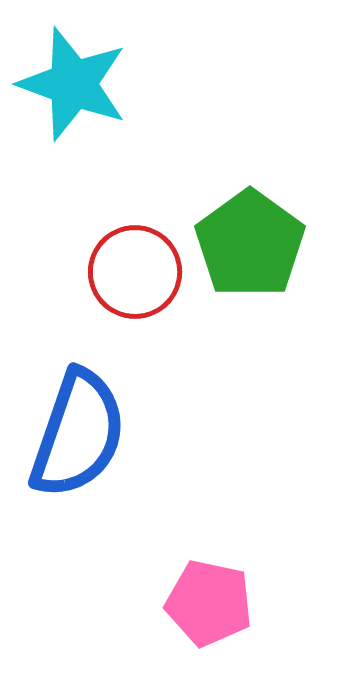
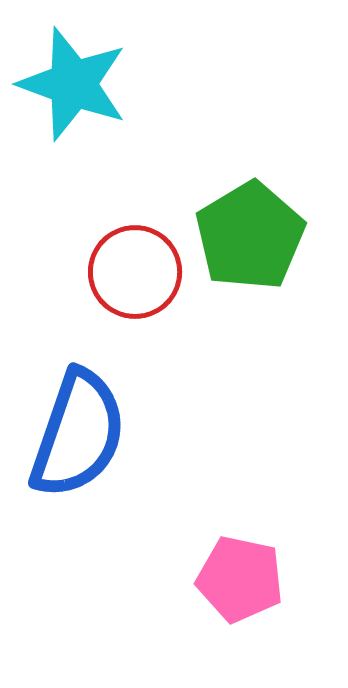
green pentagon: moved 8 px up; rotated 5 degrees clockwise
pink pentagon: moved 31 px right, 24 px up
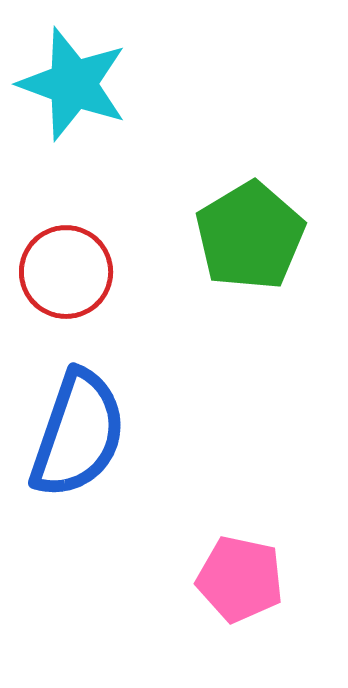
red circle: moved 69 px left
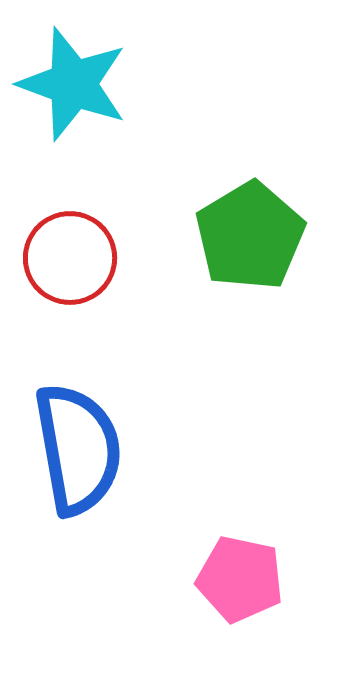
red circle: moved 4 px right, 14 px up
blue semicircle: moved 15 px down; rotated 29 degrees counterclockwise
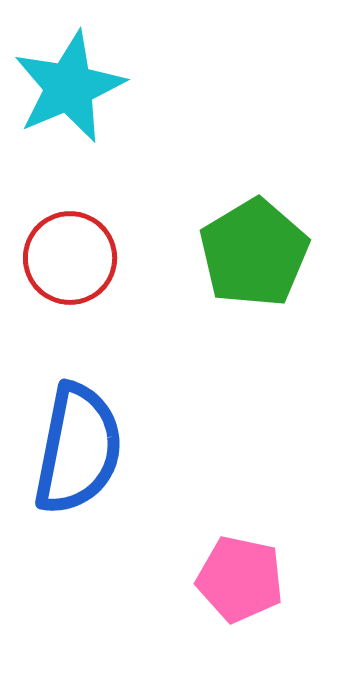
cyan star: moved 4 px left, 3 px down; rotated 29 degrees clockwise
green pentagon: moved 4 px right, 17 px down
blue semicircle: rotated 21 degrees clockwise
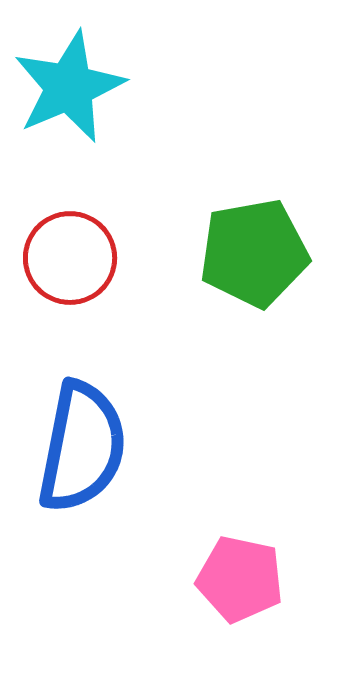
green pentagon: rotated 21 degrees clockwise
blue semicircle: moved 4 px right, 2 px up
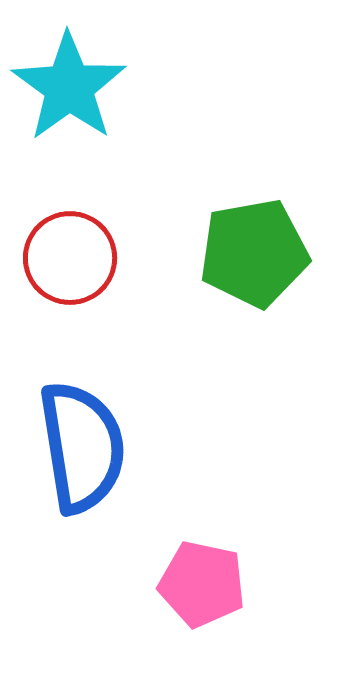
cyan star: rotated 13 degrees counterclockwise
blue semicircle: rotated 20 degrees counterclockwise
pink pentagon: moved 38 px left, 5 px down
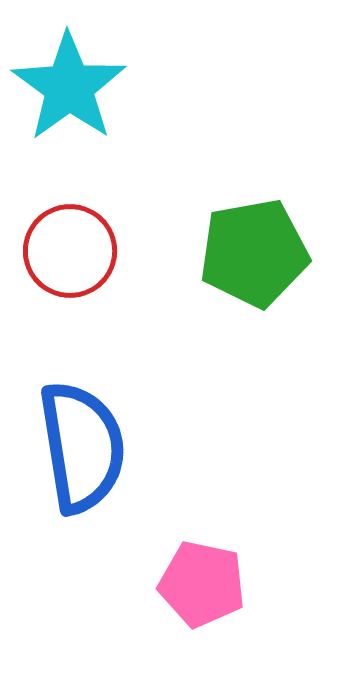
red circle: moved 7 px up
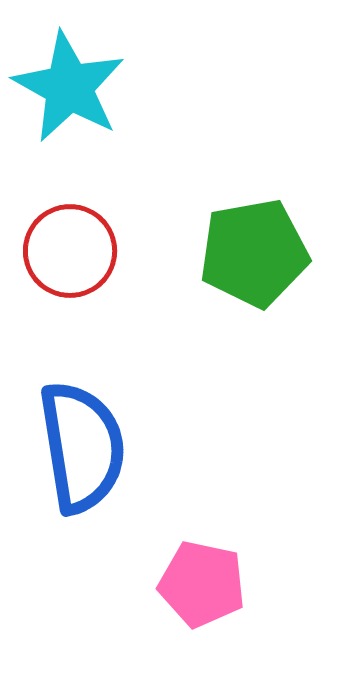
cyan star: rotated 7 degrees counterclockwise
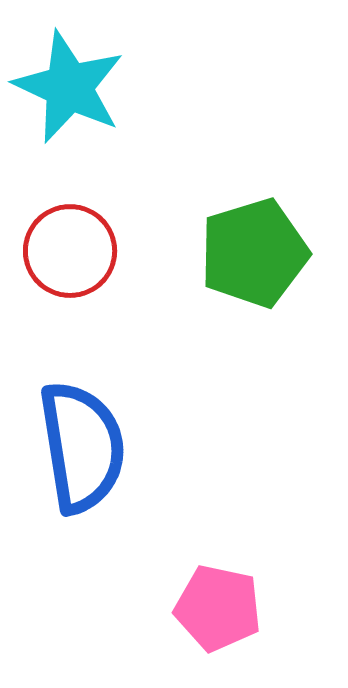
cyan star: rotated 4 degrees counterclockwise
green pentagon: rotated 7 degrees counterclockwise
pink pentagon: moved 16 px right, 24 px down
